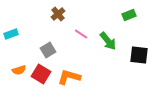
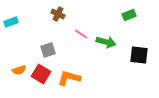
brown cross: rotated 24 degrees counterclockwise
cyan rectangle: moved 12 px up
green arrow: moved 2 px left, 1 px down; rotated 36 degrees counterclockwise
gray square: rotated 14 degrees clockwise
orange L-shape: moved 1 px down
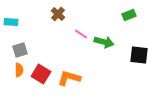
brown cross: rotated 16 degrees clockwise
cyan rectangle: rotated 24 degrees clockwise
green arrow: moved 2 px left
gray square: moved 28 px left
orange semicircle: rotated 72 degrees counterclockwise
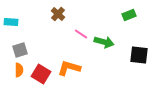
orange L-shape: moved 10 px up
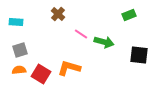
cyan rectangle: moved 5 px right
orange semicircle: rotated 96 degrees counterclockwise
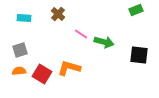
green rectangle: moved 7 px right, 5 px up
cyan rectangle: moved 8 px right, 4 px up
orange semicircle: moved 1 px down
red square: moved 1 px right
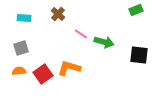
gray square: moved 1 px right, 2 px up
red square: moved 1 px right; rotated 24 degrees clockwise
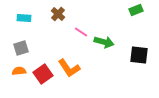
pink line: moved 2 px up
orange L-shape: rotated 140 degrees counterclockwise
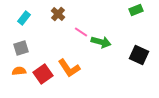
cyan rectangle: rotated 56 degrees counterclockwise
green arrow: moved 3 px left
black square: rotated 18 degrees clockwise
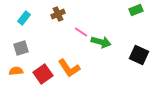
brown cross: rotated 24 degrees clockwise
orange semicircle: moved 3 px left
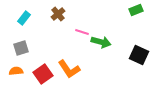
brown cross: rotated 16 degrees counterclockwise
pink line: moved 1 px right; rotated 16 degrees counterclockwise
orange L-shape: moved 1 px down
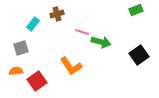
brown cross: moved 1 px left; rotated 24 degrees clockwise
cyan rectangle: moved 9 px right, 6 px down
black square: rotated 30 degrees clockwise
orange L-shape: moved 2 px right, 3 px up
red square: moved 6 px left, 7 px down
